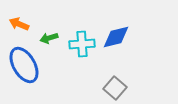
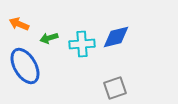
blue ellipse: moved 1 px right, 1 px down
gray square: rotated 30 degrees clockwise
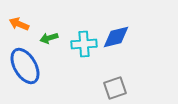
cyan cross: moved 2 px right
